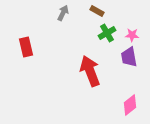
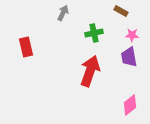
brown rectangle: moved 24 px right
green cross: moved 13 px left; rotated 18 degrees clockwise
red arrow: rotated 40 degrees clockwise
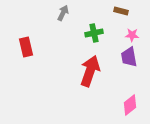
brown rectangle: rotated 16 degrees counterclockwise
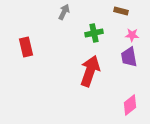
gray arrow: moved 1 px right, 1 px up
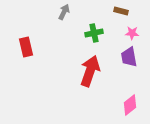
pink star: moved 2 px up
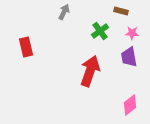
green cross: moved 6 px right, 2 px up; rotated 24 degrees counterclockwise
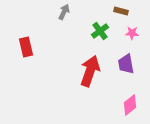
purple trapezoid: moved 3 px left, 7 px down
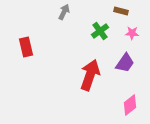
purple trapezoid: moved 1 px left, 1 px up; rotated 135 degrees counterclockwise
red arrow: moved 4 px down
